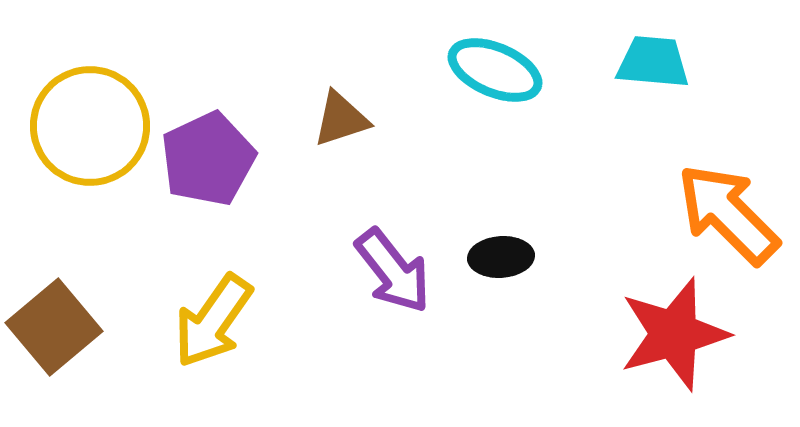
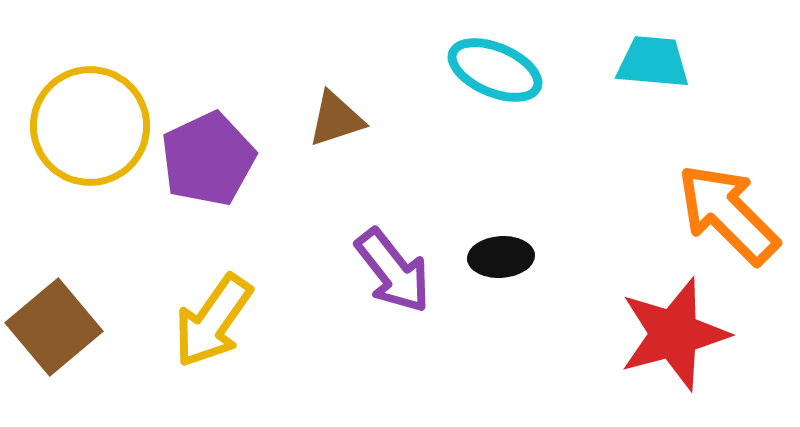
brown triangle: moved 5 px left
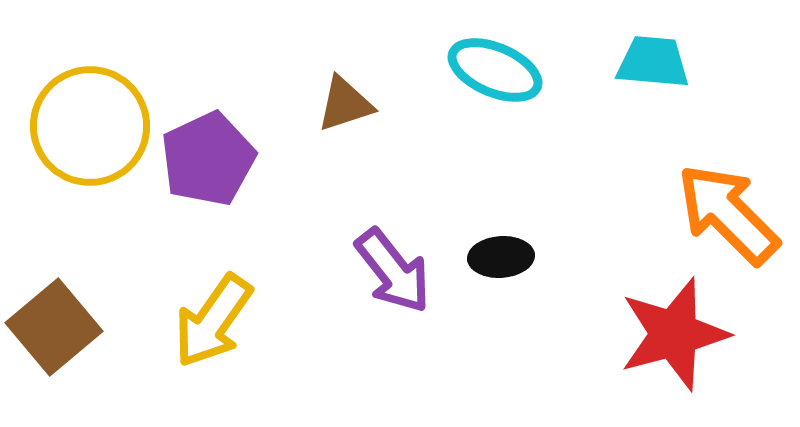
brown triangle: moved 9 px right, 15 px up
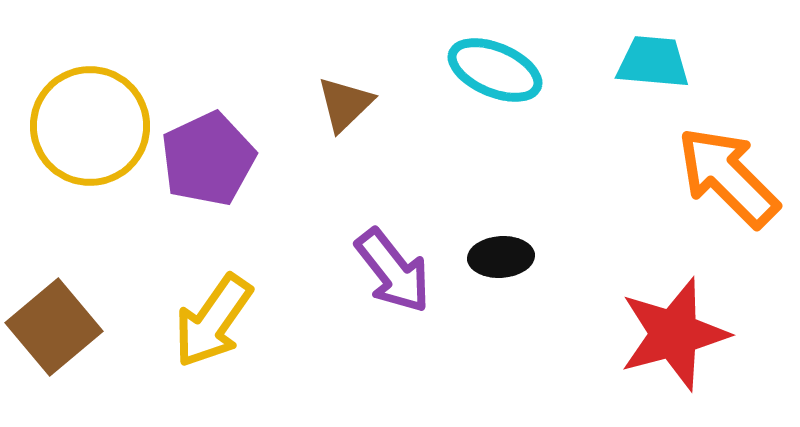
brown triangle: rotated 26 degrees counterclockwise
orange arrow: moved 37 px up
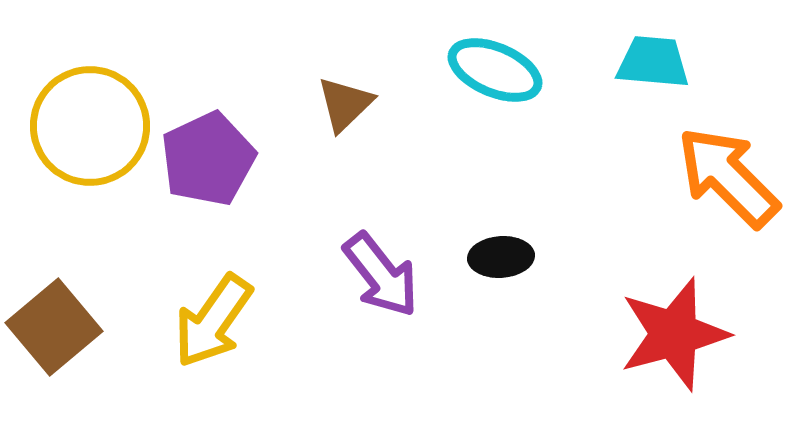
purple arrow: moved 12 px left, 4 px down
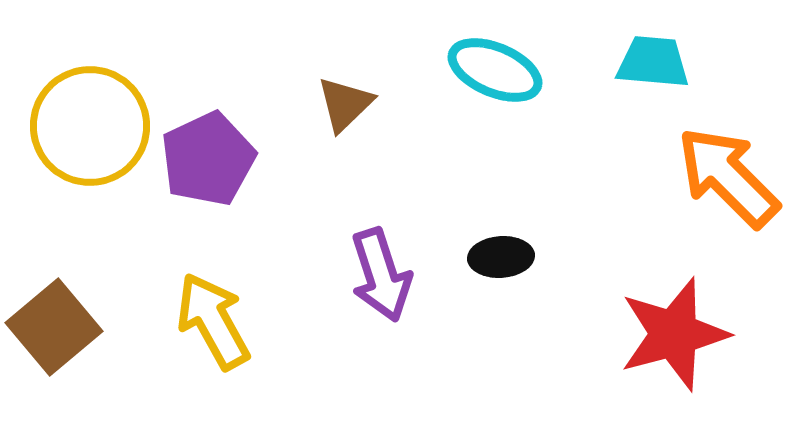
purple arrow: rotated 20 degrees clockwise
yellow arrow: rotated 116 degrees clockwise
